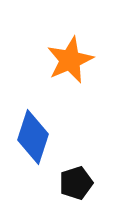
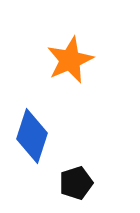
blue diamond: moved 1 px left, 1 px up
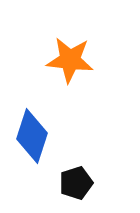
orange star: rotated 30 degrees clockwise
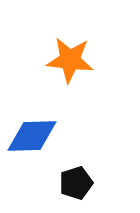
blue diamond: rotated 70 degrees clockwise
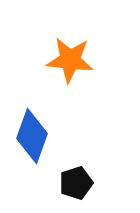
blue diamond: rotated 68 degrees counterclockwise
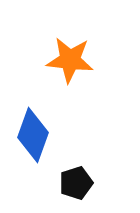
blue diamond: moved 1 px right, 1 px up
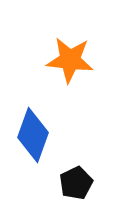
black pentagon: rotated 8 degrees counterclockwise
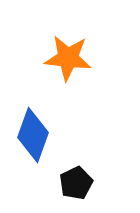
orange star: moved 2 px left, 2 px up
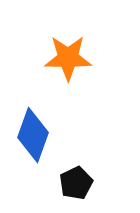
orange star: rotated 6 degrees counterclockwise
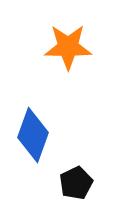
orange star: moved 11 px up
